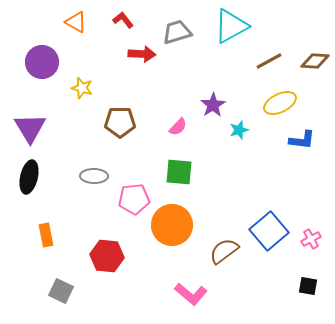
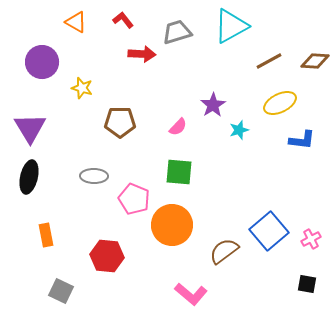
pink pentagon: rotated 28 degrees clockwise
black square: moved 1 px left, 2 px up
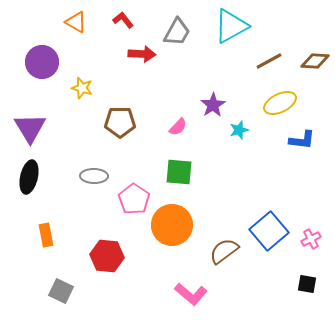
gray trapezoid: rotated 136 degrees clockwise
pink pentagon: rotated 12 degrees clockwise
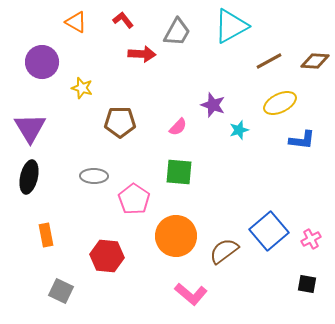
purple star: rotated 20 degrees counterclockwise
orange circle: moved 4 px right, 11 px down
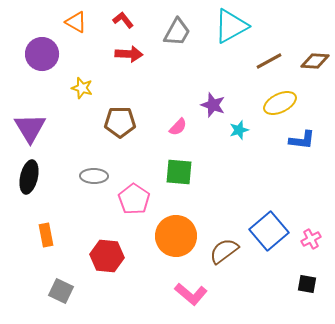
red arrow: moved 13 px left
purple circle: moved 8 px up
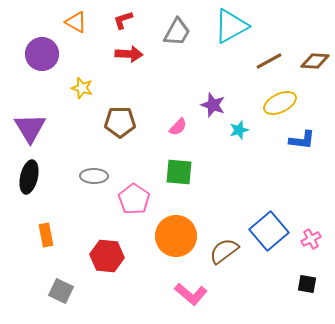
red L-shape: rotated 70 degrees counterclockwise
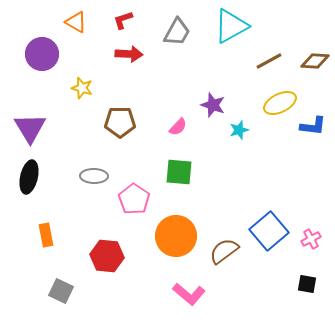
blue L-shape: moved 11 px right, 14 px up
pink L-shape: moved 2 px left
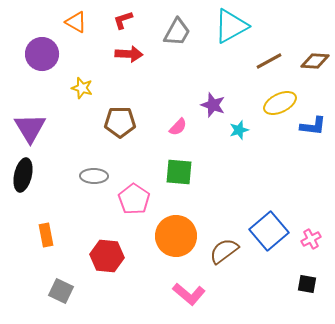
black ellipse: moved 6 px left, 2 px up
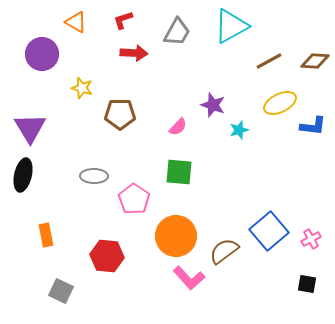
red arrow: moved 5 px right, 1 px up
brown pentagon: moved 8 px up
pink L-shape: moved 16 px up; rotated 8 degrees clockwise
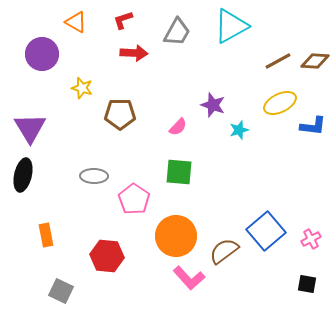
brown line: moved 9 px right
blue square: moved 3 px left
